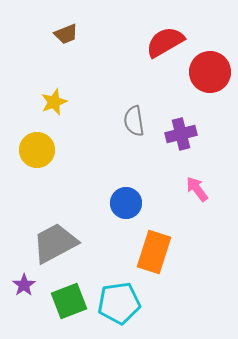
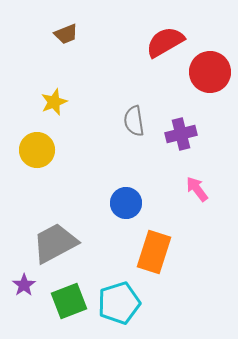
cyan pentagon: rotated 9 degrees counterclockwise
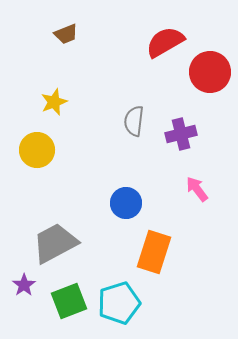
gray semicircle: rotated 16 degrees clockwise
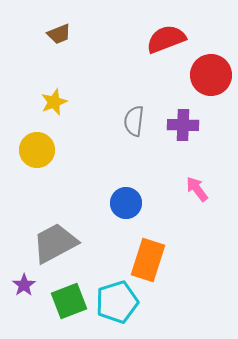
brown trapezoid: moved 7 px left
red semicircle: moved 1 px right, 3 px up; rotated 9 degrees clockwise
red circle: moved 1 px right, 3 px down
purple cross: moved 2 px right, 9 px up; rotated 16 degrees clockwise
orange rectangle: moved 6 px left, 8 px down
cyan pentagon: moved 2 px left, 1 px up
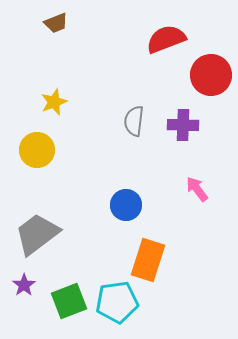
brown trapezoid: moved 3 px left, 11 px up
blue circle: moved 2 px down
gray trapezoid: moved 18 px left, 9 px up; rotated 9 degrees counterclockwise
cyan pentagon: rotated 9 degrees clockwise
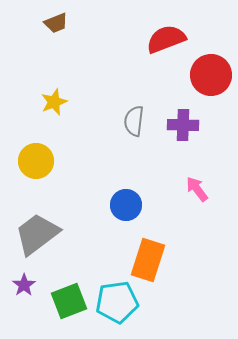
yellow circle: moved 1 px left, 11 px down
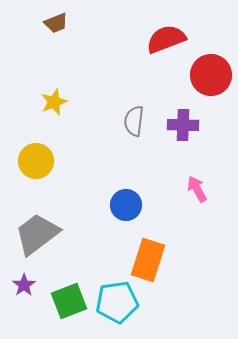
pink arrow: rotated 8 degrees clockwise
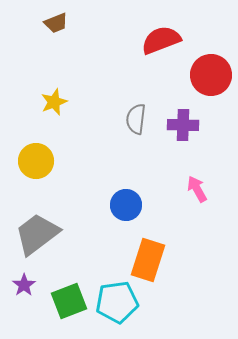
red semicircle: moved 5 px left, 1 px down
gray semicircle: moved 2 px right, 2 px up
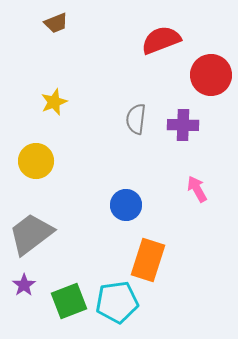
gray trapezoid: moved 6 px left
